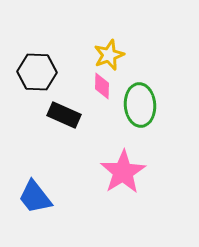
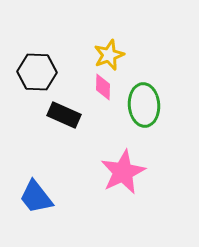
pink diamond: moved 1 px right, 1 px down
green ellipse: moved 4 px right
pink star: rotated 6 degrees clockwise
blue trapezoid: moved 1 px right
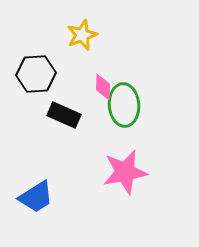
yellow star: moved 27 px left, 20 px up
black hexagon: moved 1 px left, 2 px down; rotated 6 degrees counterclockwise
green ellipse: moved 20 px left
pink star: moved 2 px right; rotated 15 degrees clockwise
blue trapezoid: rotated 84 degrees counterclockwise
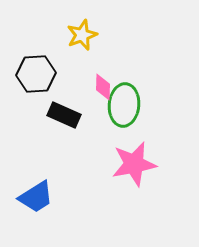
green ellipse: rotated 9 degrees clockwise
pink star: moved 9 px right, 8 px up
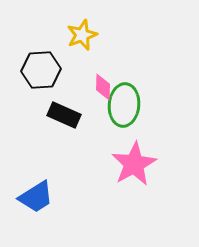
black hexagon: moved 5 px right, 4 px up
pink star: rotated 18 degrees counterclockwise
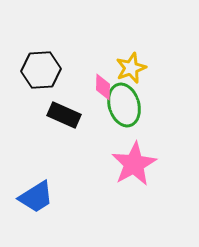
yellow star: moved 49 px right, 33 px down
green ellipse: rotated 21 degrees counterclockwise
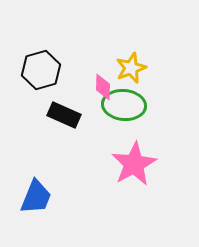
black hexagon: rotated 12 degrees counterclockwise
green ellipse: rotated 69 degrees counterclockwise
blue trapezoid: rotated 36 degrees counterclockwise
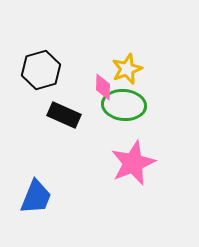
yellow star: moved 4 px left, 1 px down
pink star: moved 1 px left, 1 px up; rotated 6 degrees clockwise
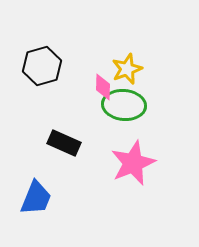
black hexagon: moved 1 px right, 4 px up
black rectangle: moved 28 px down
blue trapezoid: moved 1 px down
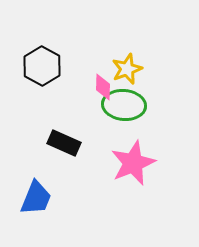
black hexagon: rotated 15 degrees counterclockwise
